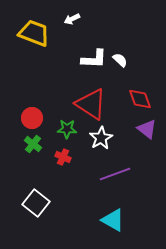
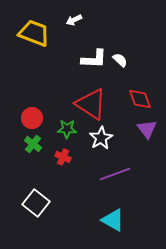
white arrow: moved 2 px right, 1 px down
purple triangle: rotated 15 degrees clockwise
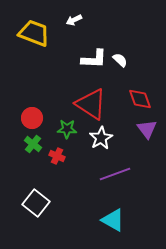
red cross: moved 6 px left, 1 px up
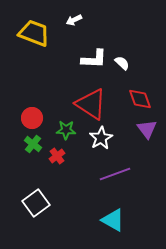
white semicircle: moved 2 px right, 3 px down
green star: moved 1 px left, 1 px down
red cross: rotated 28 degrees clockwise
white square: rotated 16 degrees clockwise
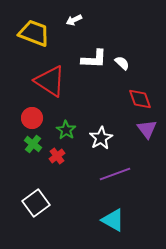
red triangle: moved 41 px left, 23 px up
green star: rotated 30 degrees clockwise
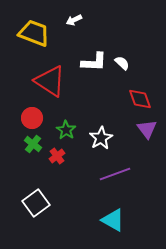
white L-shape: moved 3 px down
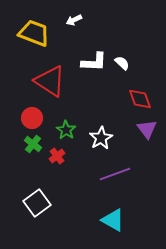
white square: moved 1 px right
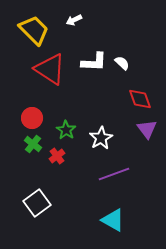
yellow trapezoid: moved 3 px up; rotated 24 degrees clockwise
red triangle: moved 12 px up
purple line: moved 1 px left
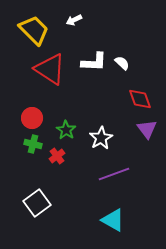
green cross: rotated 24 degrees counterclockwise
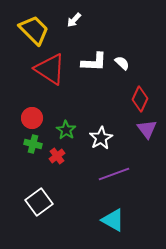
white arrow: rotated 21 degrees counterclockwise
red diamond: rotated 45 degrees clockwise
white square: moved 2 px right, 1 px up
